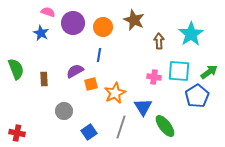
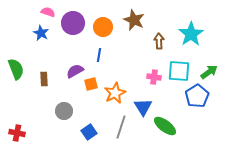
green ellipse: rotated 15 degrees counterclockwise
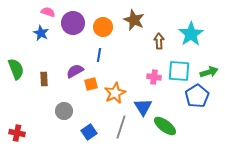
green arrow: rotated 18 degrees clockwise
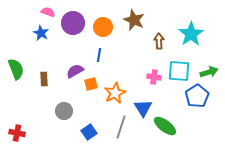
blue triangle: moved 1 px down
